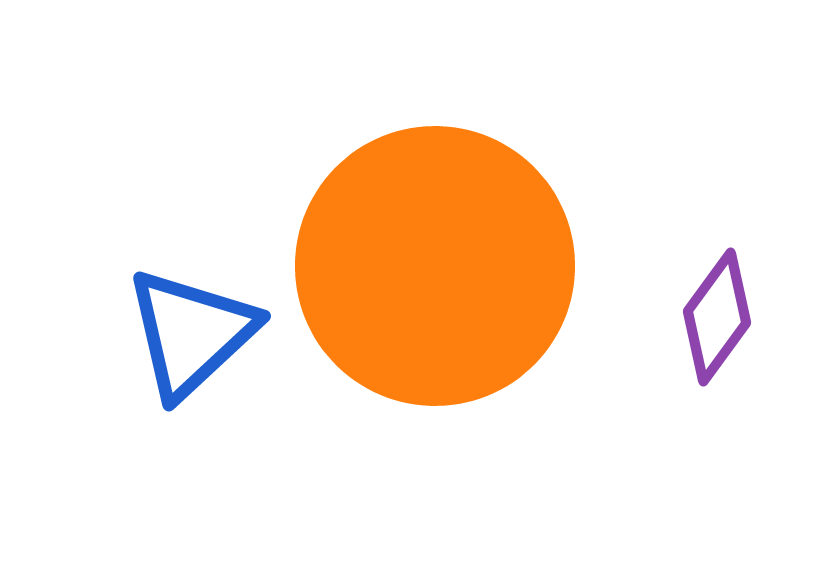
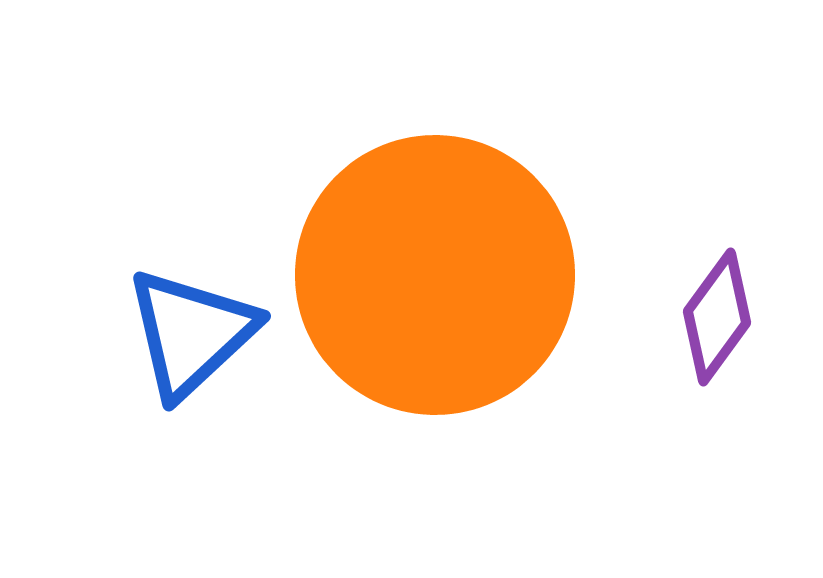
orange circle: moved 9 px down
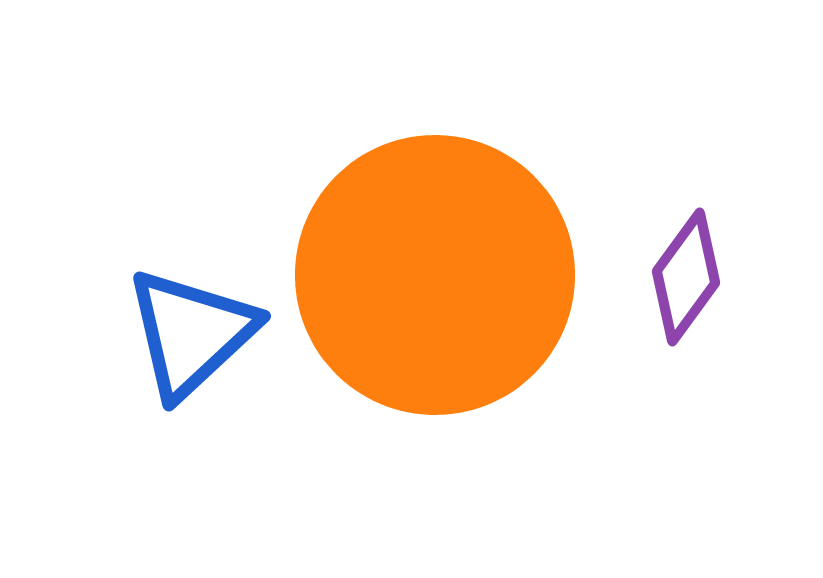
purple diamond: moved 31 px left, 40 px up
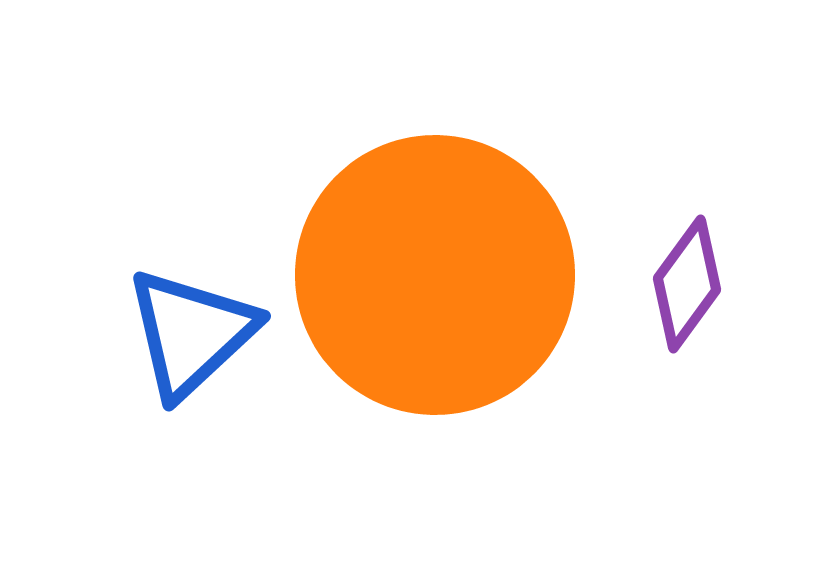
purple diamond: moved 1 px right, 7 px down
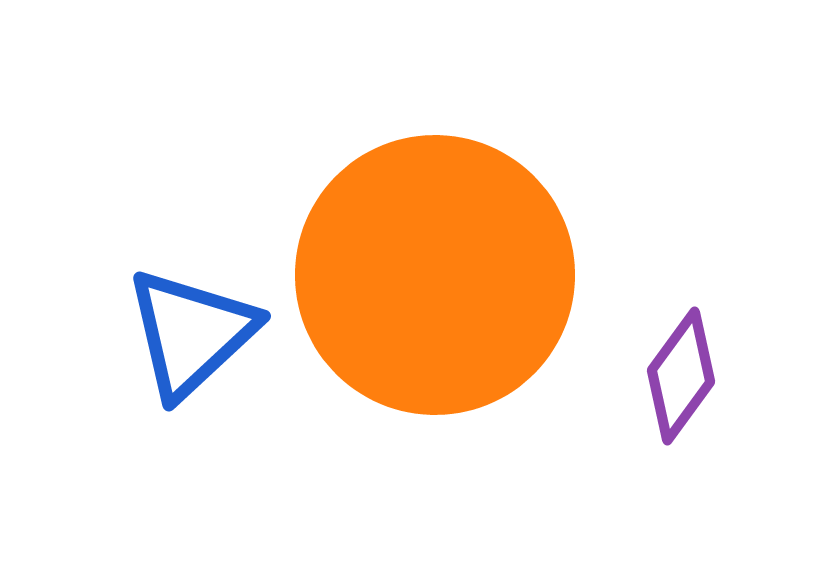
purple diamond: moved 6 px left, 92 px down
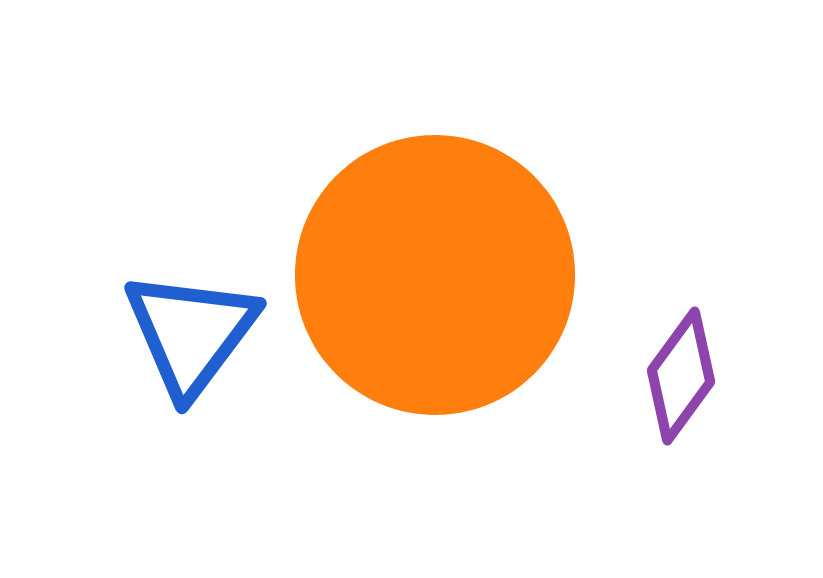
blue triangle: rotated 10 degrees counterclockwise
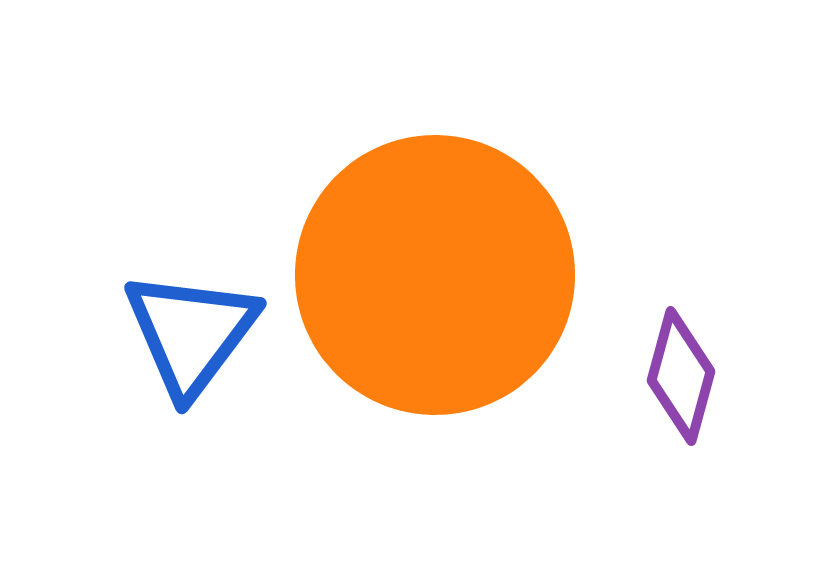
purple diamond: rotated 21 degrees counterclockwise
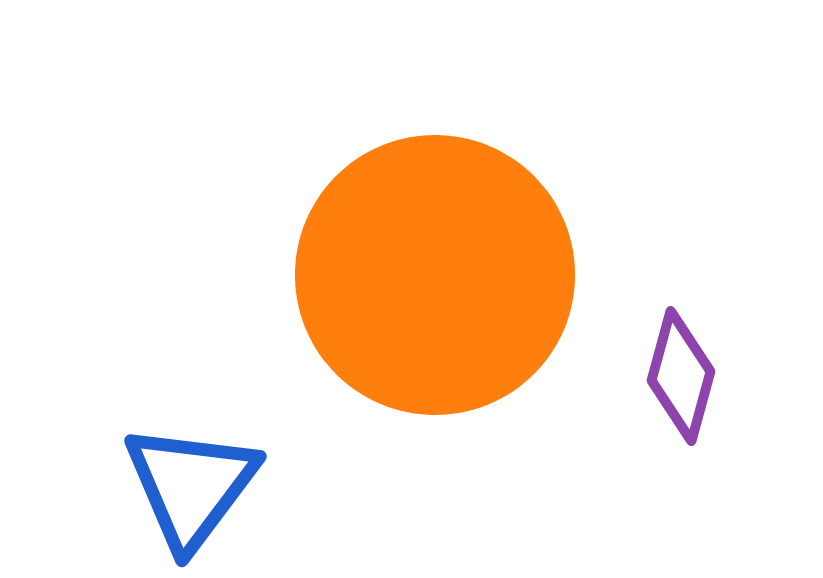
blue triangle: moved 153 px down
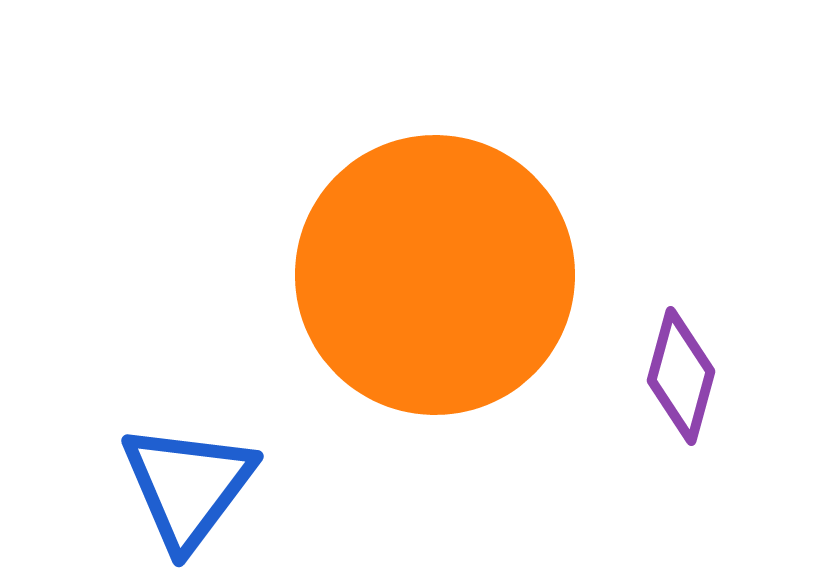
blue triangle: moved 3 px left
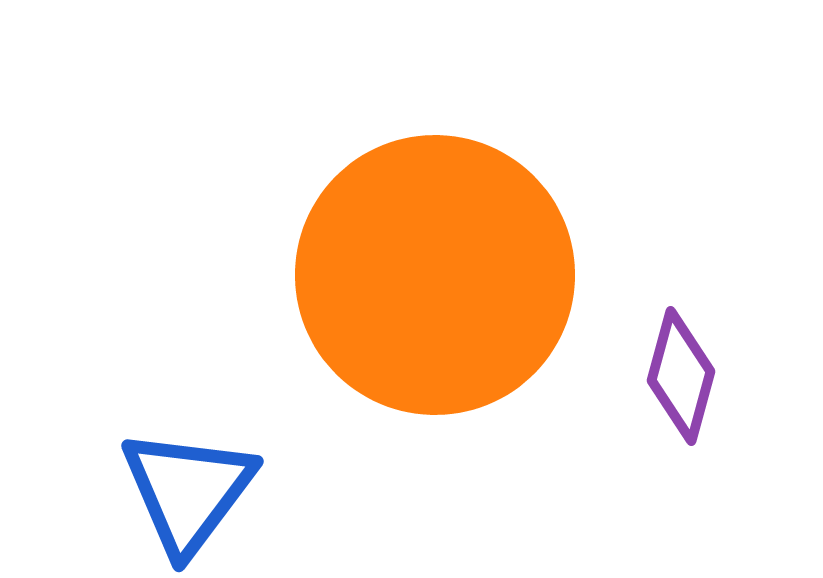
blue triangle: moved 5 px down
